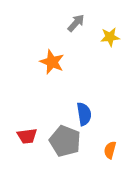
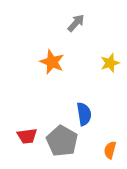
yellow star: moved 26 px down; rotated 12 degrees counterclockwise
gray pentagon: moved 3 px left; rotated 8 degrees clockwise
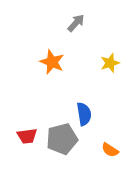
gray pentagon: moved 2 px up; rotated 28 degrees clockwise
orange semicircle: rotated 72 degrees counterclockwise
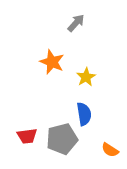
yellow star: moved 24 px left, 14 px down; rotated 12 degrees counterclockwise
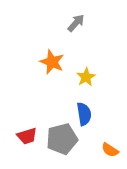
red trapezoid: rotated 10 degrees counterclockwise
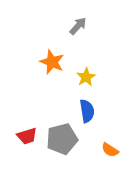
gray arrow: moved 2 px right, 3 px down
blue semicircle: moved 3 px right, 3 px up
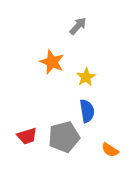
gray pentagon: moved 2 px right, 2 px up
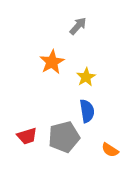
orange star: rotated 20 degrees clockwise
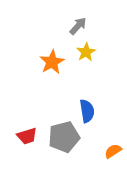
yellow star: moved 25 px up
orange semicircle: moved 3 px right, 1 px down; rotated 114 degrees clockwise
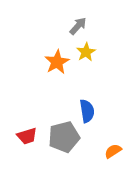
orange star: moved 5 px right
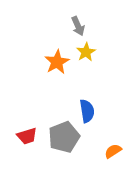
gray arrow: rotated 114 degrees clockwise
gray pentagon: rotated 8 degrees counterclockwise
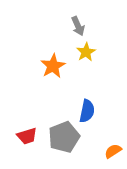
orange star: moved 4 px left, 4 px down
blue semicircle: rotated 20 degrees clockwise
